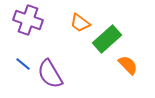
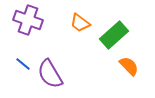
green rectangle: moved 7 px right, 4 px up
orange semicircle: moved 1 px right, 1 px down
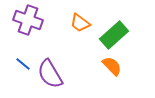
orange semicircle: moved 17 px left
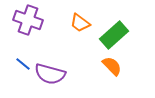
purple semicircle: rotated 44 degrees counterclockwise
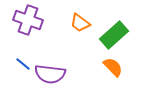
orange semicircle: moved 1 px right, 1 px down
purple semicircle: rotated 8 degrees counterclockwise
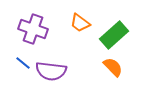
purple cross: moved 5 px right, 9 px down
blue line: moved 1 px up
purple semicircle: moved 1 px right, 3 px up
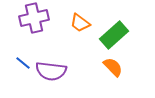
purple cross: moved 1 px right, 11 px up; rotated 32 degrees counterclockwise
